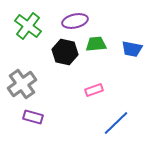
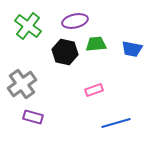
blue line: rotated 28 degrees clockwise
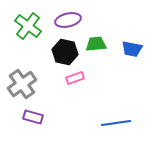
purple ellipse: moved 7 px left, 1 px up
pink rectangle: moved 19 px left, 12 px up
blue line: rotated 8 degrees clockwise
